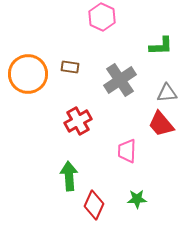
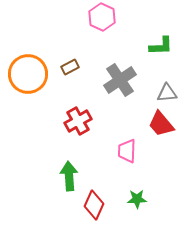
brown rectangle: rotated 36 degrees counterclockwise
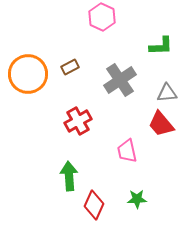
pink trapezoid: rotated 15 degrees counterclockwise
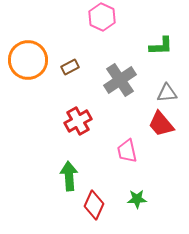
orange circle: moved 14 px up
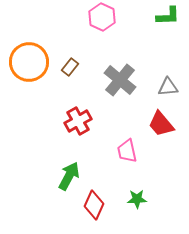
green L-shape: moved 7 px right, 30 px up
orange circle: moved 1 px right, 2 px down
brown rectangle: rotated 24 degrees counterclockwise
gray cross: rotated 16 degrees counterclockwise
gray triangle: moved 1 px right, 6 px up
green arrow: rotated 32 degrees clockwise
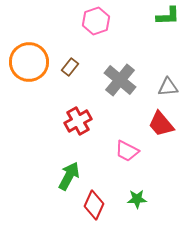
pink hexagon: moved 6 px left, 4 px down; rotated 16 degrees clockwise
pink trapezoid: rotated 50 degrees counterclockwise
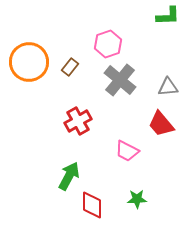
pink hexagon: moved 12 px right, 23 px down
red diamond: moved 2 px left; rotated 24 degrees counterclockwise
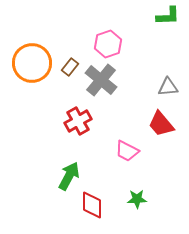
orange circle: moved 3 px right, 1 px down
gray cross: moved 19 px left
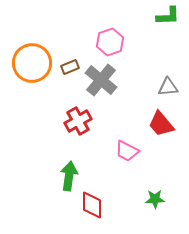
pink hexagon: moved 2 px right, 2 px up
brown rectangle: rotated 30 degrees clockwise
green arrow: rotated 20 degrees counterclockwise
green star: moved 18 px right
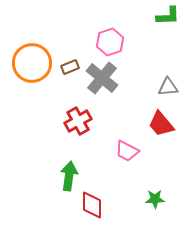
gray cross: moved 1 px right, 2 px up
